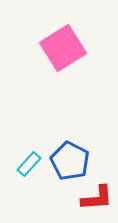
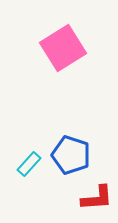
blue pentagon: moved 1 px right, 6 px up; rotated 9 degrees counterclockwise
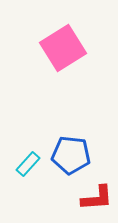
blue pentagon: rotated 12 degrees counterclockwise
cyan rectangle: moved 1 px left
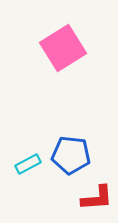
cyan rectangle: rotated 20 degrees clockwise
